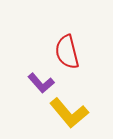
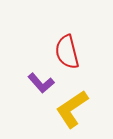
yellow L-shape: moved 3 px right, 4 px up; rotated 96 degrees clockwise
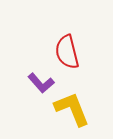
yellow L-shape: rotated 102 degrees clockwise
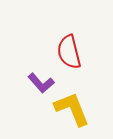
red semicircle: moved 2 px right
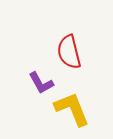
purple L-shape: rotated 12 degrees clockwise
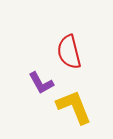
yellow L-shape: moved 2 px right, 2 px up
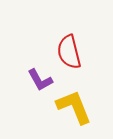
purple L-shape: moved 1 px left, 3 px up
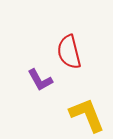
yellow L-shape: moved 13 px right, 8 px down
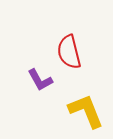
yellow L-shape: moved 1 px left, 4 px up
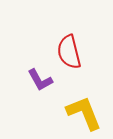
yellow L-shape: moved 2 px left, 2 px down
